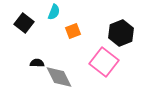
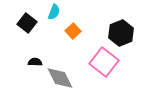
black square: moved 3 px right
orange square: rotated 21 degrees counterclockwise
black semicircle: moved 2 px left, 1 px up
gray diamond: moved 1 px right, 1 px down
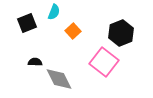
black square: rotated 30 degrees clockwise
gray diamond: moved 1 px left, 1 px down
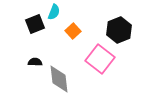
black square: moved 8 px right, 1 px down
black hexagon: moved 2 px left, 3 px up
pink square: moved 4 px left, 3 px up
gray diamond: rotated 20 degrees clockwise
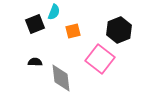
orange square: rotated 28 degrees clockwise
gray diamond: moved 2 px right, 1 px up
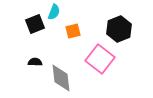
black hexagon: moved 1 px up
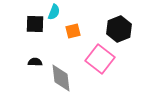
black square: rotated 24 degrees clockwise
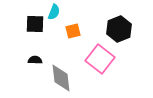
black semicircle: moved 2 px up
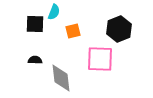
pink square: rotated 36 degrees counterclockwise
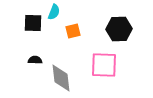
black square: moved 2 px left, 1 px up
black hexagon: rotated 20 degrees clockwise
pink square: moved 4 px right, 6 px down
